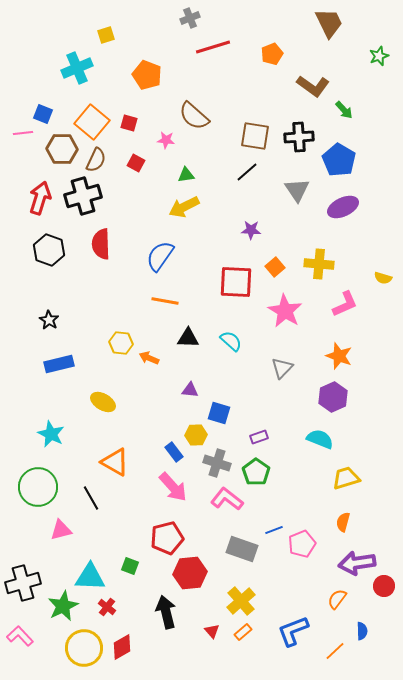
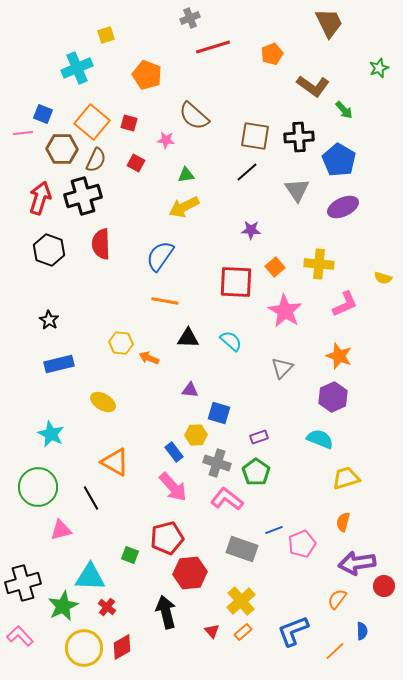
green star at (379, 56): moved 12 px down
green square at (130, 566): moved 11 px up
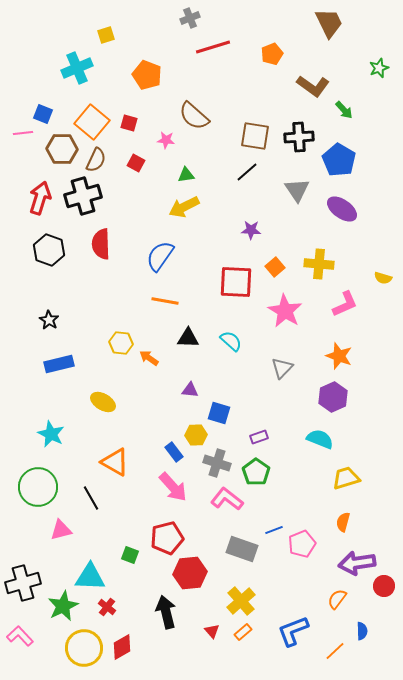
purple ellipse at (343, 207): moved 1 px left, 2 px down; rotated 60 degrees clockwise
orange arrow at (149, 358): rotated 12 degrees clockwise
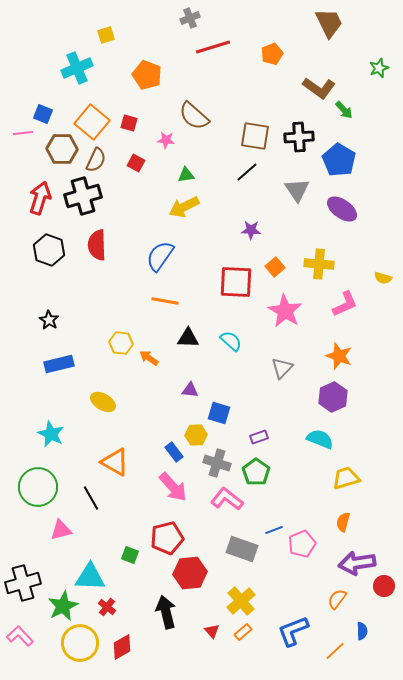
brown L-shape at (313, 86): moved 6 px right, 2 px down
red semicircle at (101, 244): moved 4 px left, 1 px down
yellow circle at (84, 648): moved 4 px left, 5 px up
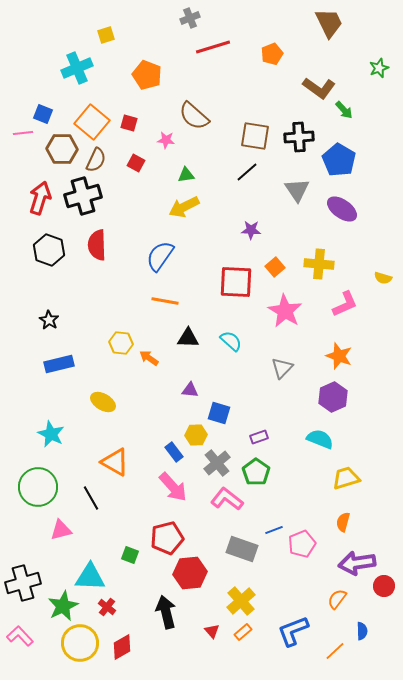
gray cross at (217, 463): rotated 32 degrees clockwise
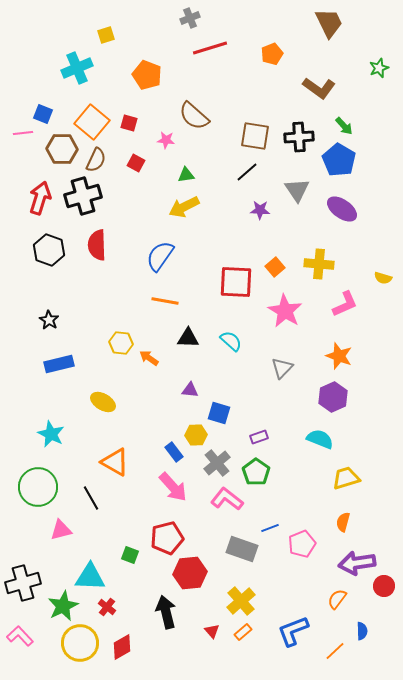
red line at (213, 47): moved 3 px left, 1 px down
green arrow at (344, 110): moved 16 px down
purple star at (251, 230): moved 9 px right, 20 px up
blue line at (274, 530): moved 4 px left, 2 px up
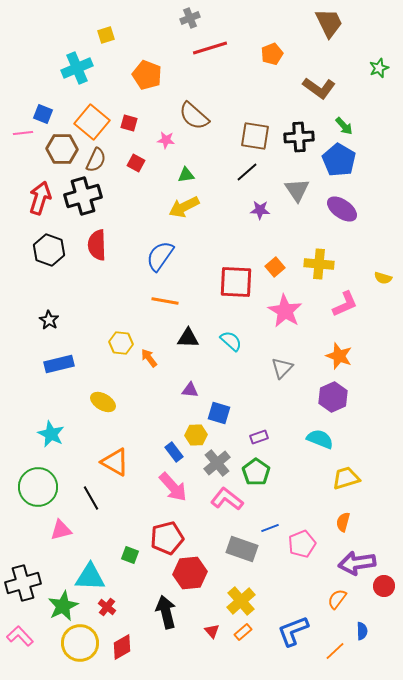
orange arrow at (149, 358): rotated 18 degrees clockwise
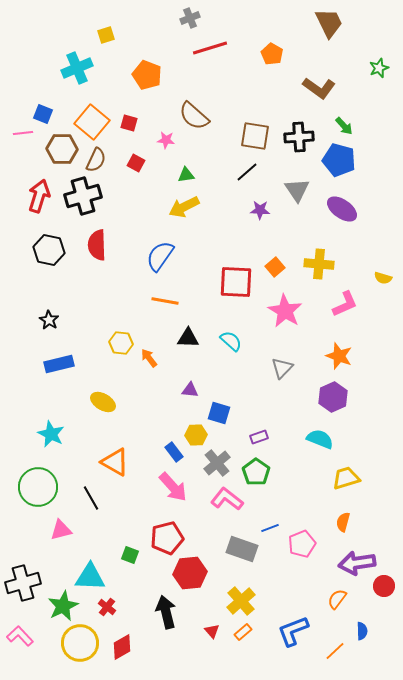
orange pentagon at (272, 54): rotated 20 degrees counterclockwise
blue pentagon at (339, 160): rotated 16 degrees counterclockwise
red arrow at (40, 198): moved 1 px left, 2 px up
black hexagon at (49, 250): rotated 8 degrees counterclockwise
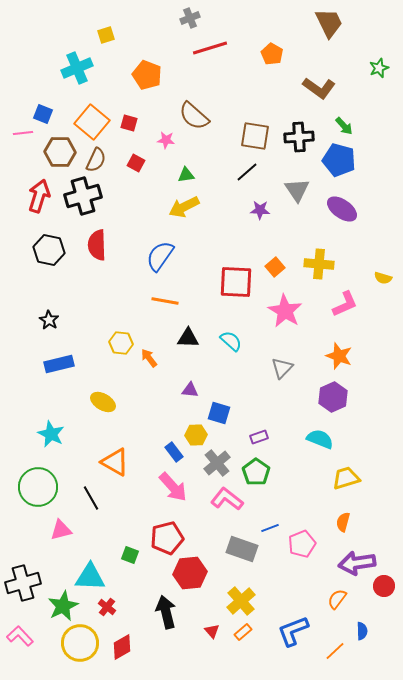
brown hexagon at (62, 149): moved 2 px left, 3 px down
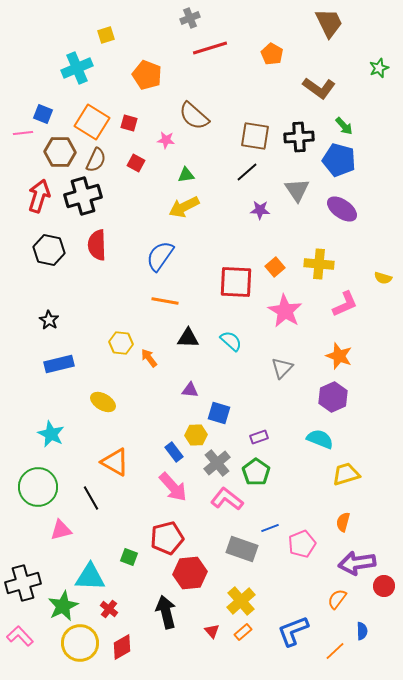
orange square at (92, 122): rotated 8 degrees counterclockwise
yellow trapezoid at (346, 478): moved 4 px up
green square at (130, 555): moved 1 px left, 2 px down
red cross at (107, 607): moved 2 px right, 2 px down
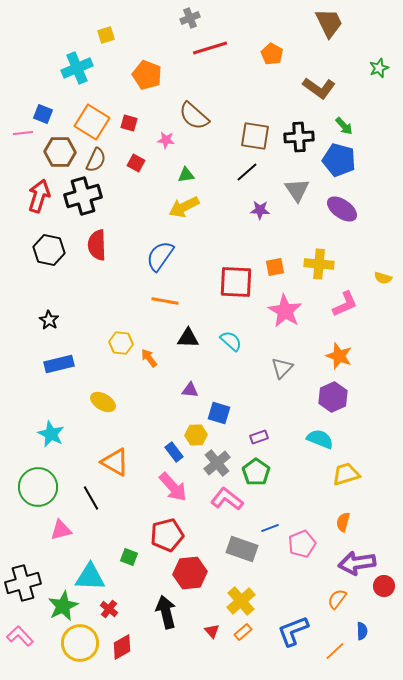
orange square at (275, 267): rotated 30 degrees clockwise
red pentagon at (167, 538): moved 3 px up
